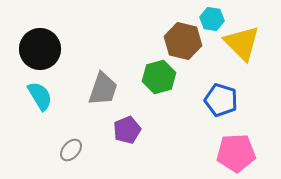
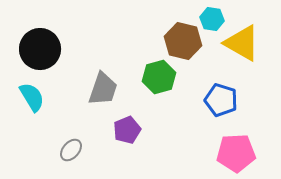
yellow triangle: rotated 15 degrees counterclockwise
cyan semicircle: moved 8 px left, 1 px down
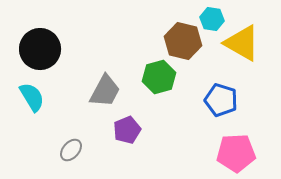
gray trapezoid: moved 2 px right, 2 px down; rotated 9 degrees clockwise
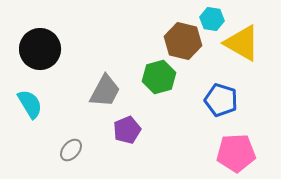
cyan semicircle: moved 2 px left, 7 px down
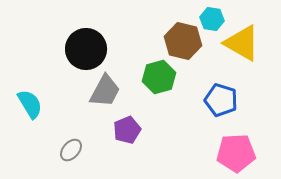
black circle: moved 46 px right
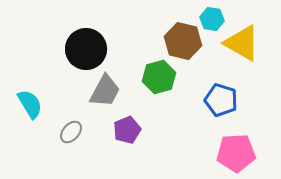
gray ellipse: moved 18 px up
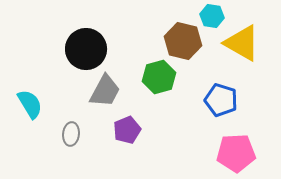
cyan hexagon: moved 3 px up
gray ellipse: moved 2 px down; rotated 35 degrees counterclockwise
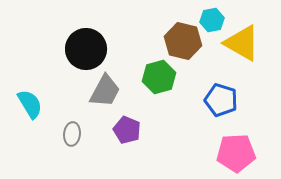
cyan hexagon: moved 4 px down; rotated 20 degrees counterclockwise
purple pentagon: rotated 28 degrees counterclockwise
gray ellipse: moved 1 px right
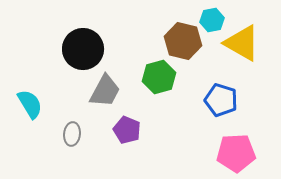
black circle: moved 3 px left
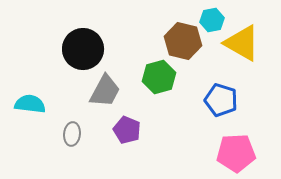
cyan semicircle: rotated 52 degrees counterclockwise
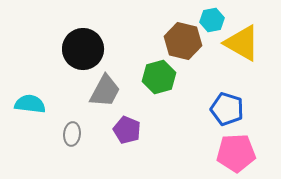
blue pentagon: moved 6 px right, 9 px down
